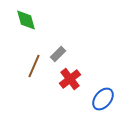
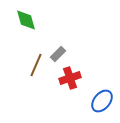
brown line: moved 2 px right, 1 px up
red cross: moved 1 px up; rotated 20 degrees clockwise
blue ellipse: moved 1 px left, 2 px down
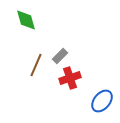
gray rectangle: moved 2 px right, 2 px down
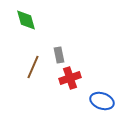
gray rectangle: moved 1 px left, 1 px up; rotated 56 degrees counterclockwise
brown line: moved 3 px left, 2 px down
blue ellipse: rotated 70 degrees clockwise
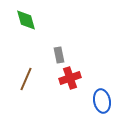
brown line: moved 7 px left, 12 px down
blue ellipse: rotated 60 degrees clockwise
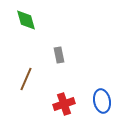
red cross: moved 6 px left, 26 px down
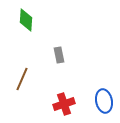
green diamond: rotated 20 degrees clockwise
brown line: moved 4 px left
blue ellipse: moved 2 px right
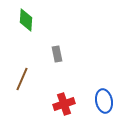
gray rectangle: moved 2 px left, 1 px up
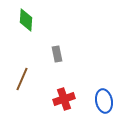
red cross: moved 5 px up
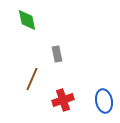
green diamond: moved 1 px right; rotated 15 degrees counterclockwise
brown line: moved 10 px right
red cross: moved 1 px left, 1 px down
